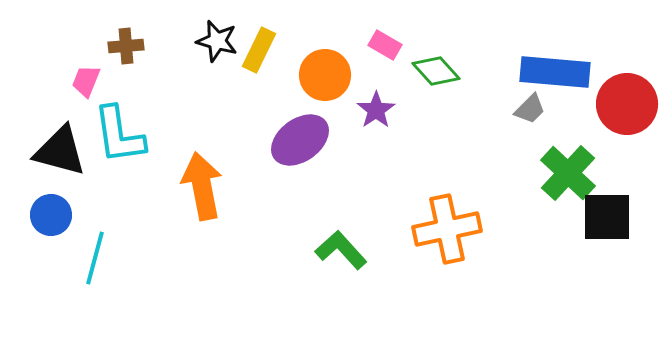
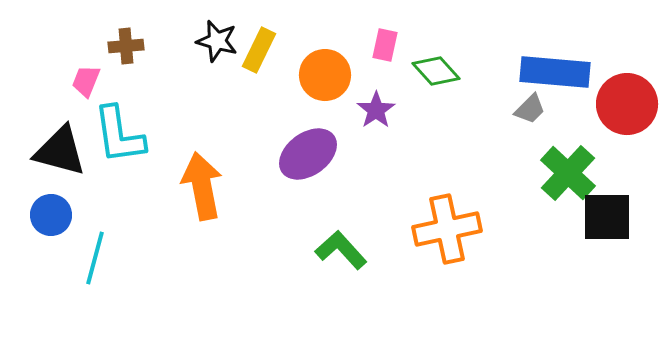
pink rectangle: rotated 72 degrees clockwise
purple ellipse: moved 8 px right, 14 px down
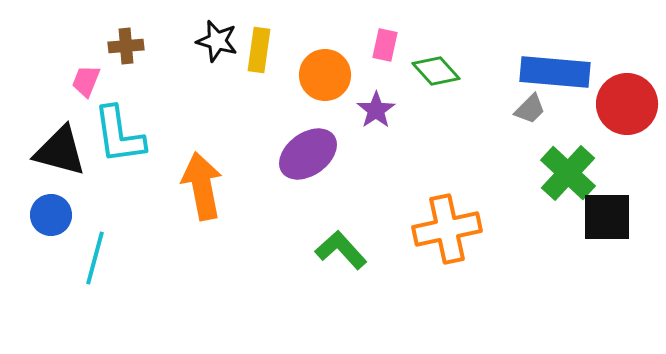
yellow rectangle: rotated 18 degrees counterclockwise
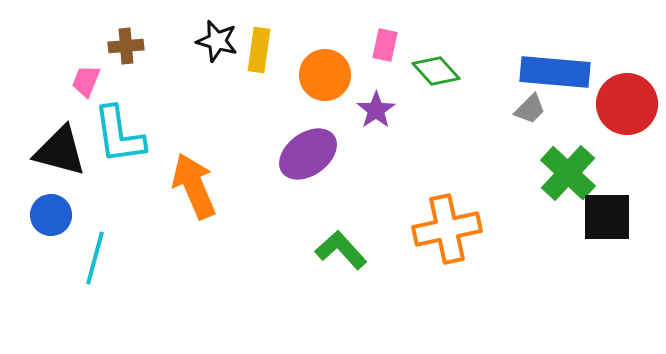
orange arrow: moved 8 px left; rotated 12 degrees counterclockwise
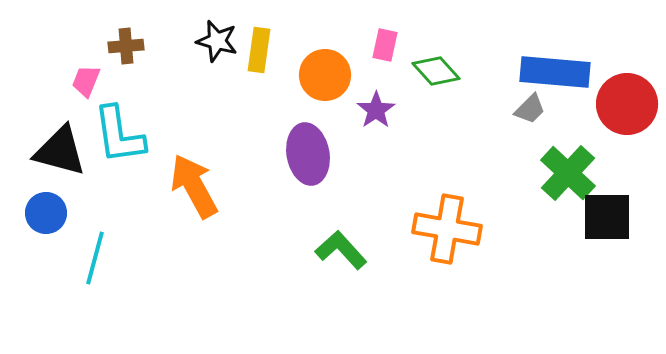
purple ellipse: rotated 64 degrees counterclockwise
orange arrow: rotated 6 degrees counterclockwise
blue circle: moved 5 px left, 2 px up
orange cross: rotated 22 degrees clockwise
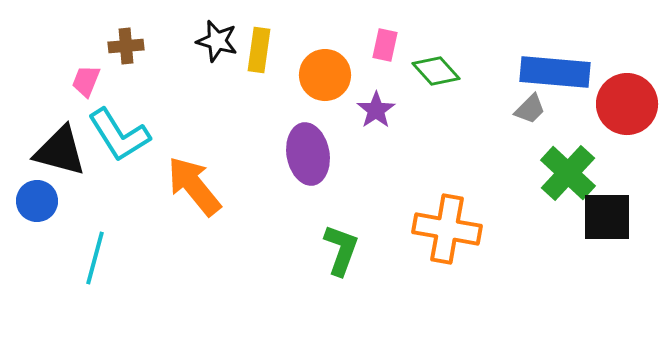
cyan L-shape: rotated 24 degrees counterclockwise
orange arrow: rotated 10 degrees counterclockwise
blue circle: moved 9 px left, 12 px up
green L-shape: rotated 62 degrees clockwise
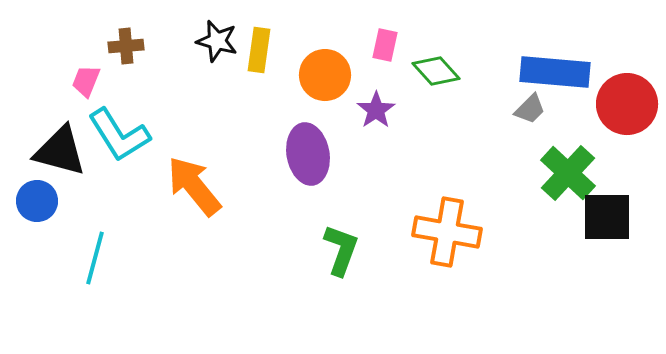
orange cross: moved 3 px down
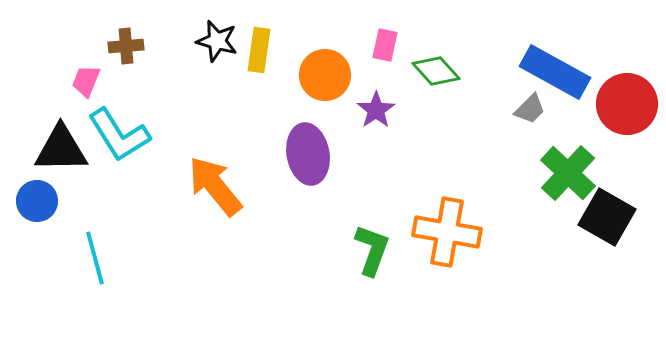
blue rectangle: rotated 24 degrees clockwise
black triangle: moved 1 px right, 2 px up; rotated 16 degrees counterclockwise
orange arrow: moved 21 px right
black square: rotated 30 degrees clockwise
green L-shape: moved 31 px right
cyan line: rotated 30 degrees counterclockwise
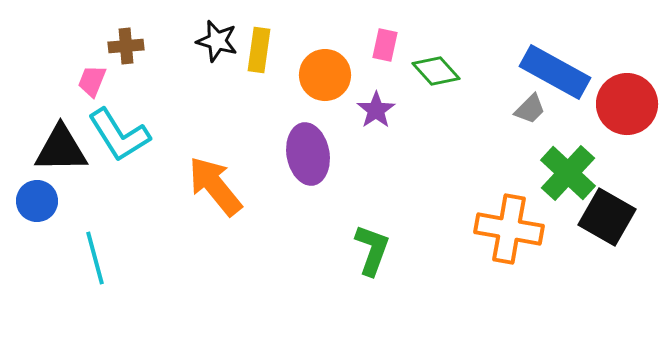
pink trapezoid: moved 6 px right
orange cross: moved 62 px right, 3 px up
